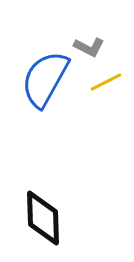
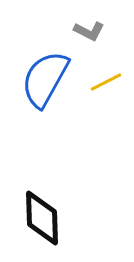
gray L-shape: moved 16 px up
black diamond: moved 1 px left
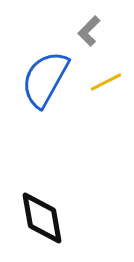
gray L-shape: rotated 108 degrees clockwise
black diamond: rotated 8 degrees counterclockwise
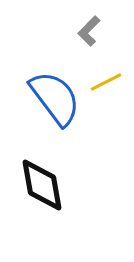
blue semicircle: moved 10 px right, 19 px down; rotated 114 degrees clockwise
black diamond: moved 33 px up
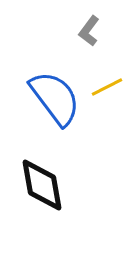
gray L-shape: rotated 8 degrees counterclockwise
yellow line: moved 1 px right, 5 px down
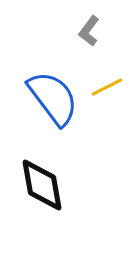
blue semicircle: moved 2 px left
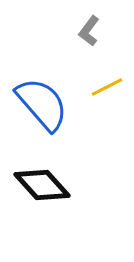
blue semicircle: moved 11 px left, 6 px down; rotated 4 degrees counterclockwise
black diamond: rotated 32 degrees counterclockwise
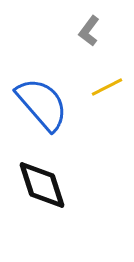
black diamond: rotated 24 degrees clockwise
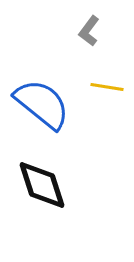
yellow line: rotated 36 degrees clockwise
blue semicircle: rotated 10 degrees counterclockwise
